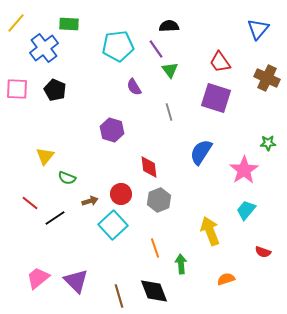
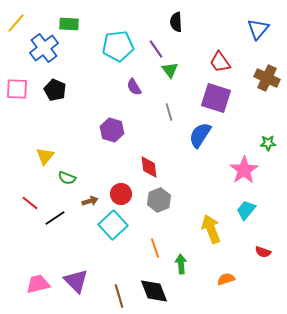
black semicircle: moved 7 px right, 4 px up; rotated 90 degrees counterclockwise
blue semicircle: moved 1 px left, 17 px up
yellow arrow: moved 1 px right, 2 px up
pink trapezoid: moved 6 px down; rotated 25 degrees clockwise
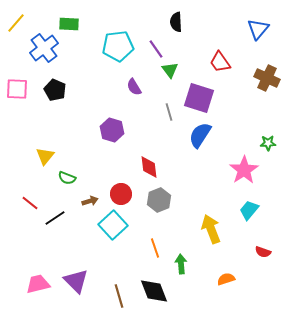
purple square: moved 17 px left
cyan trapezoid: moved 3 px right
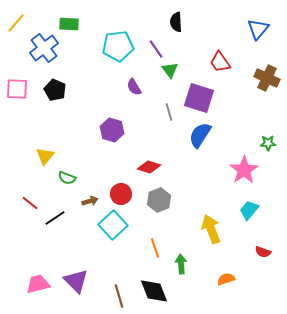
red diamond: rotated 65 degrees counterclockwise
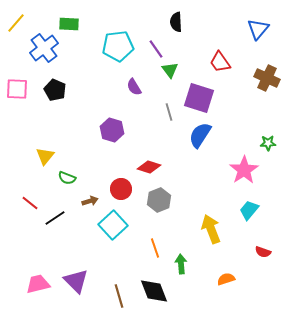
red circle: moved 5 px up
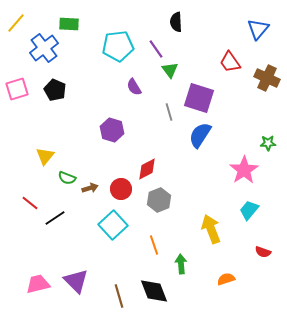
red trapezoid: moved 10 px right
pink square: rotated 20 degrees counterclockwise
red diamond: moved 2 px left, 2 px down; rotated 45 degrees counterclockwise
brown arrow: moved 13 px up
orange line: moved 1 px left, 3 px up
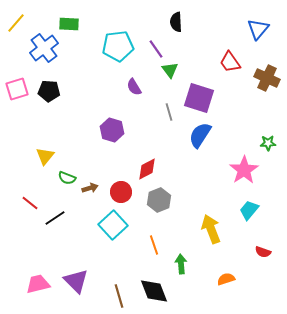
black pentagon: moved 6 px left, 1 px down; rotated 20 degrees counterclockwise
red circle: moved 3 px down
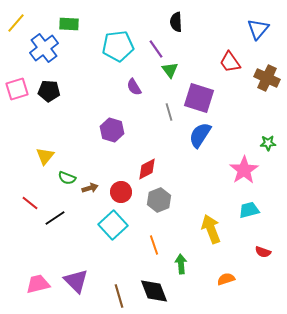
cyan trapezoid: rotated 35 degrees clockwise
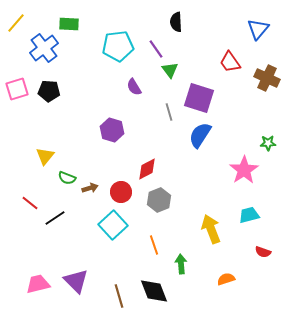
cyan trapezoid: moved 5 px down
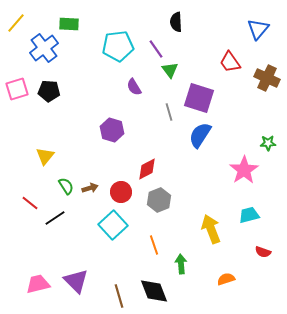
green semicircle: moved 1 px left, 8 px down; rotated 144 degrees counterclockwise
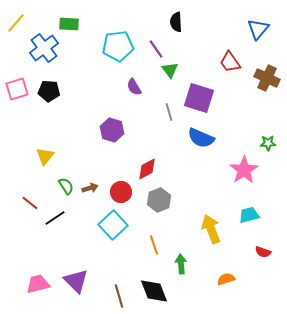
blue semicircle: moved 1 px right, 3 px down; rotated 100 degrees counterclockwise
